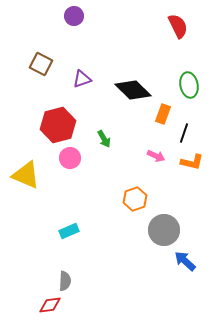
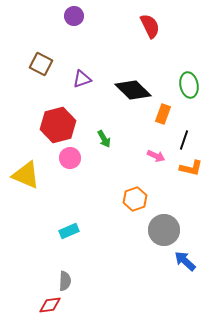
red semicircle: moved 28 px left
black line: moved 7 px down
orange L-shape: moved 1 px left, 6 px down
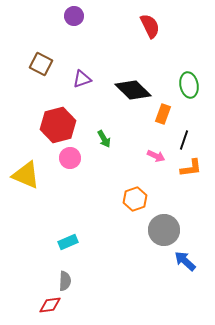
orange L-shape: rotated 20 degrees counterclockwise
cyan rectangle: moved 1 px left, 11 px down
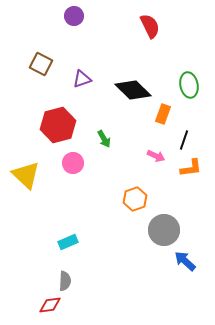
pink circle: moved 3 px right, 5 px down
yellow triangle: rotated 20 degrees clockwise
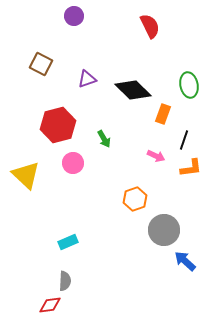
purple triangle: moved 5 px right
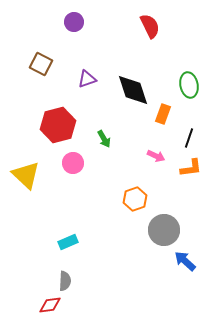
purple circle: moved 6 px down
black diamond: rotated 27 degrees clockwise
black line: moved 5 px right, 2 px up
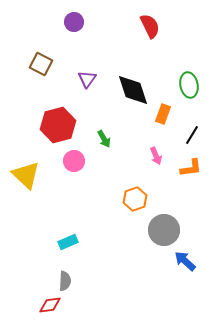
purple triangle: rotated 36 degrees counterclockwise
black line: moved 3 px right, 3 px up; rotated 12 degrees clockwise
pink arrow: rotated 42 degrees clockwise
pink circle: moved 1 px right, 2 px up
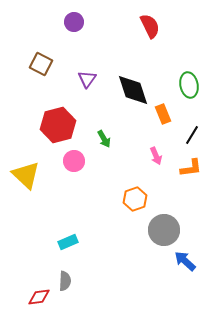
orange rectangle: rotated 42 degrees counterclockwise
red diamond: moved 11 px left, 8 px up
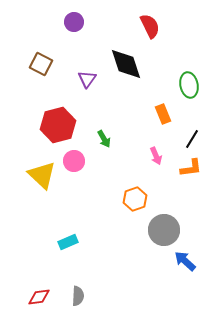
black diamond: moved 7 px left, 26 px up
black line: moved 4 px down
yellow triangle: moved 16 px right
gray semicircle: moved 13 px right, 15 px down
